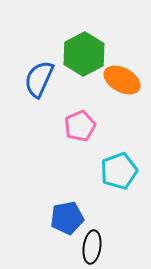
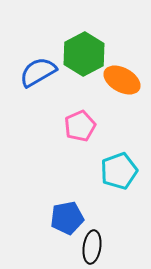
blue semicircle: moved 1 px left, 7 px up; rotated 36 degrees clockwise
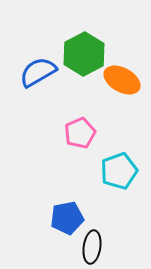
pink pentagon: moved 7 px down
